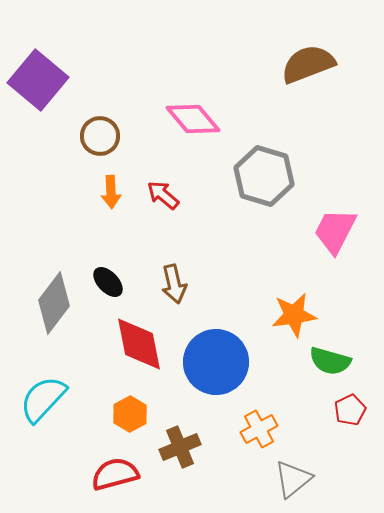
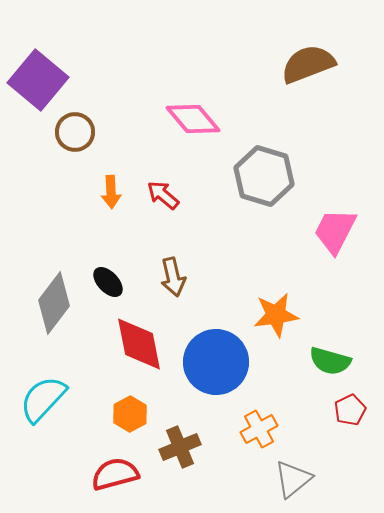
brown circle: moved 25 px left, 4 px up
brown arrow: moved 1 px left, 7 px up
orange star: moved 18 px left
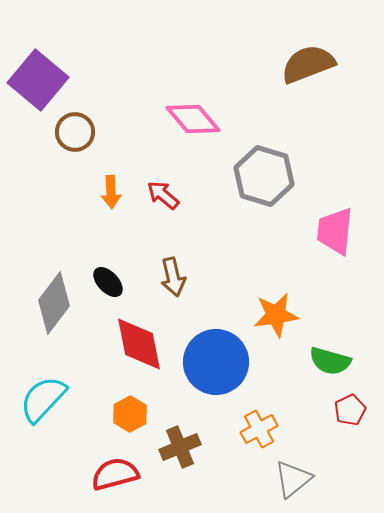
pink trapezoid: rotated 21 degrees counterclockwise
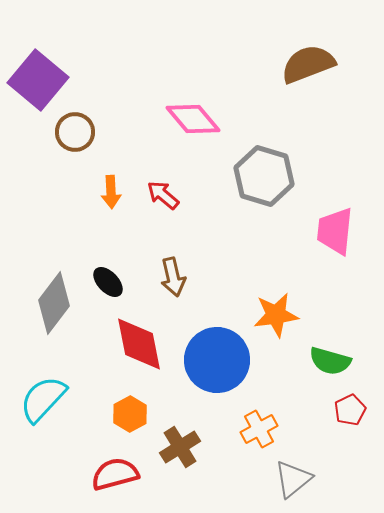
blue circle: moved 1 px right, 2 px up
brown cross: rotated 9 degrees counterclockwise
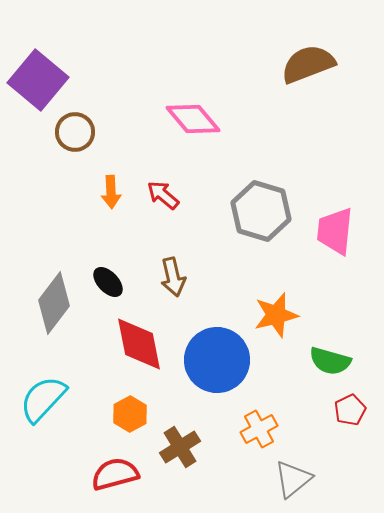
gray hexagon: moved 3 px left, 35 px down
orange star: rotated 6 degrees counterclockwise
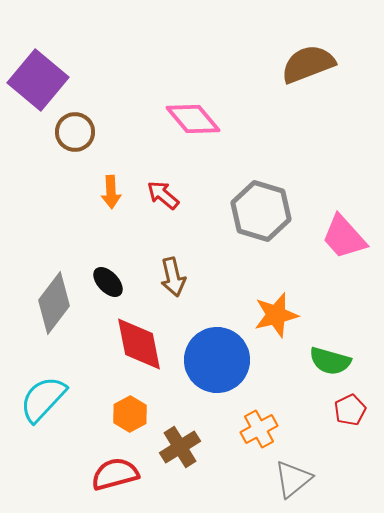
pink trapezoid: moved 9 px right, 6 px down; rotated 48 degrees counterclockwise
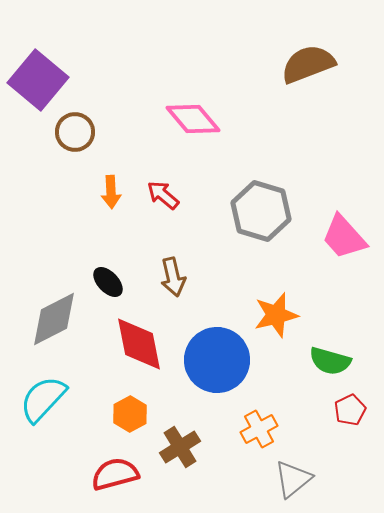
gray diamond: moved 16 px down; rotated 26 degrees clockwise
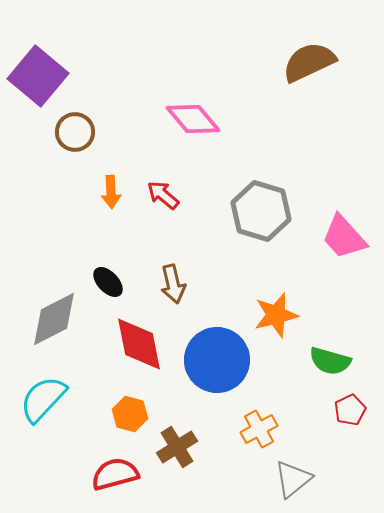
brown semicircle: moved 1 px right, 2 px up; rotated 4 degrees counterclockwise
purple square: moved 4 px up
brown arrow: moved 7 px down
orange hexagon: rotated 16 degrees counterclockwise
brown cross: moved 3 px left
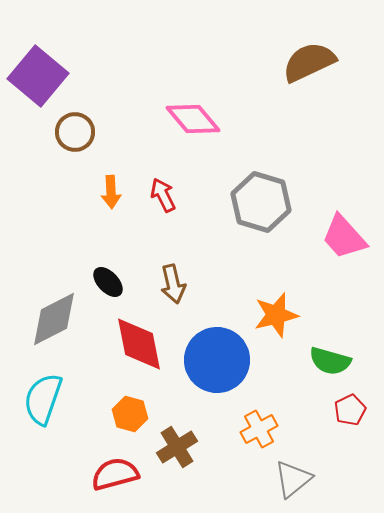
red arrow: rotated 24 degrees clockwise
gray hexagon: moved 9 px up
cyan semicircle: rotated 24 degrees counterclockwise
